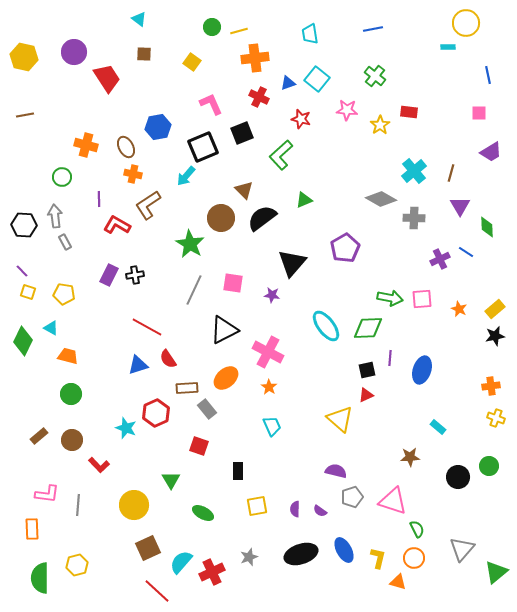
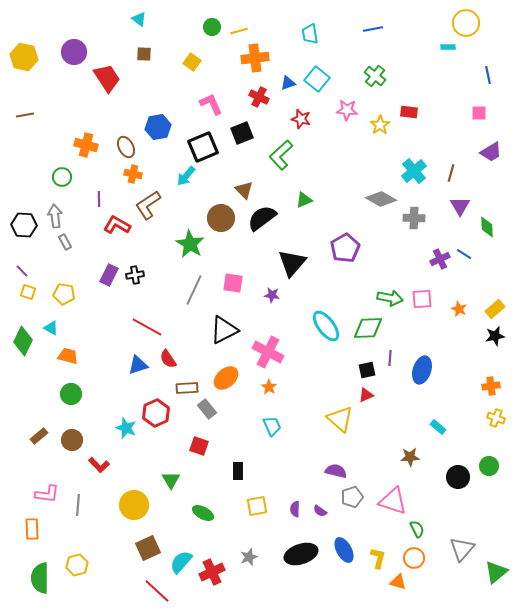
blue line at (466, 252): moved 2 px left, 2 px down
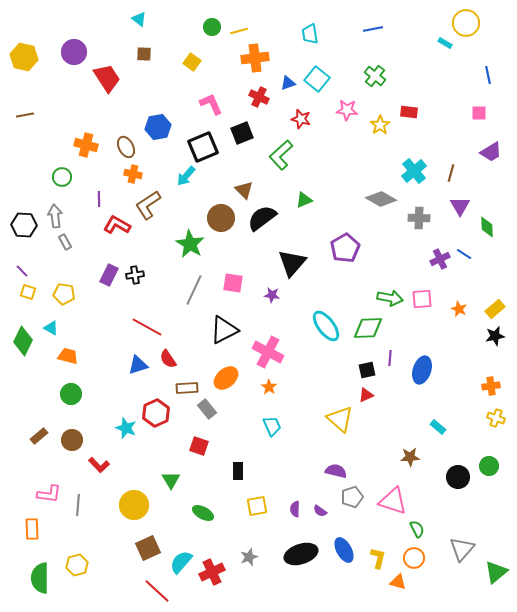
cyan rectangle at (448, 47): moved 3 px left, 4 px up; rotated 32 degrees clockwise
gray cross at (414, 218): moved 5 px right
pink L-shape at (47, 494): moved 2 px right
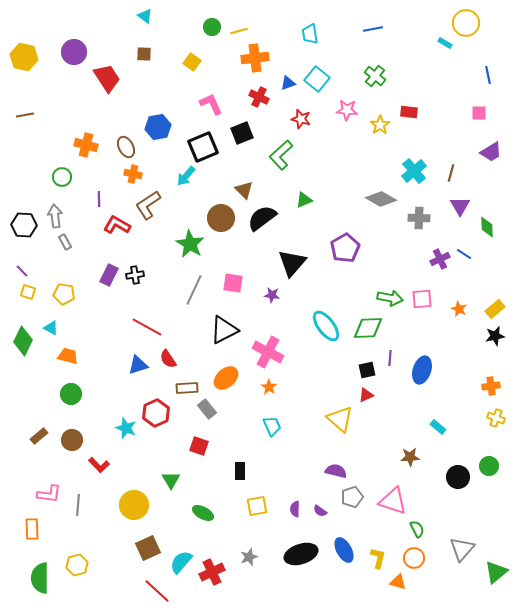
cyan triangle at (139, 19): moved 6 px right, 3 px up
black rectangle at (238, 471): moved 2 px right
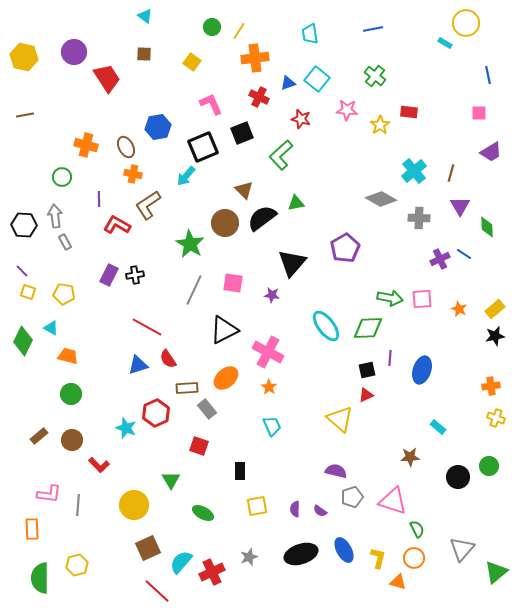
yellow line at (239, 31): rotated 42 degrees counterclockwise
green triangle at (304, 200): moved 8 px left, 3 px down; rotated 12 degrees clockwise
brown circle at (221, 218): moved 4 px right, 5 px down
